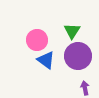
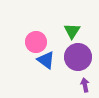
pink circle: moved 1 px left, 2 px down
purple circle: moved 1 px down
purple arrow: moved 3 px up
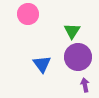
pink circle: moved 8 px left, 28 px up
blue triangle: moved 4 px left, 4 px down; rotated 18 degrees clockwise
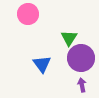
green triangle: moved 3 px left, 7 px down
purple circle: moved 3 px right, 1 px down
purple arrow: moved 3 px left
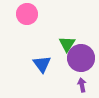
pink circle: moved 1 px left
green triangle: moved 2 px left, 6 px down
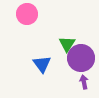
purple arrow: moved 2 px right, 3 px up
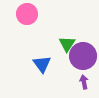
purple circle: moved 2 px right, 2 px up
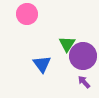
purple arrow: rotated 32 degrees counterclockwise
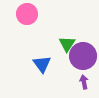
purple arrow: rotated 32 degrees clockwise
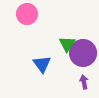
purple circle: moved 3 px up
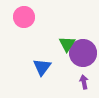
pink circle: moved 3 px left, 3 px down
blue triangle: moved 3 px down; rotated 12 degrees clockwise
